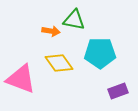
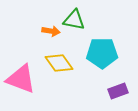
cyan pentagon: moved 2 px right
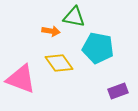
green triangle: moved 3 px up
cyan pentagon: moved 4 px left, 5 px up; rotated 12 degrees clockwise
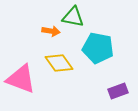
green triangle: moved 1 px left
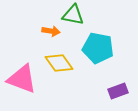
green triangle: moved 2 px up
pink triangle: moved 1 px right
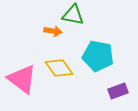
orange arrow: moved 2 px right
cyan pentagon: moved 8 px down
yellow diamond: moved 5 px down
pink triangle: rotated 16 degrees clockwise
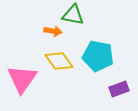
yellow diamond: moved 7 px up
pink triangle: rotated 28 degrees clockwise
purple rectangle: moved 1 px right, 2 px up
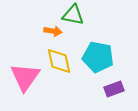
cyan pentagon: moved 1 px down
yellow diamond: rotated 24 degrees clockwise
pink triangle: moved 3 px right, 2 px up
purple rectangle: moved 5 px left
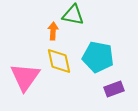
orange arrow: rotated 96 degrees counterclockwise
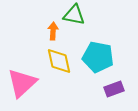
green triangle: moved 1 px right
pink triangle: moved 3 px left, 6 px down; rotated 12 degrees clockwise
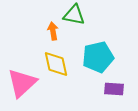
orange arrow: rotated 12 degrees counterclockwise
cyan pentagon: rotated 24 degrees counterclockwise
yellow diamond: moved 3 px left, 3 px down
purple rectangle: rotated 24 degrees clockwise
